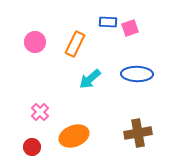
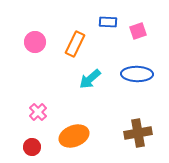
pink square: moved 8 px right, 3 px down
pink cross: moved 2 px left
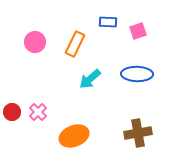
red circle: moved 20 px left, 35 px up
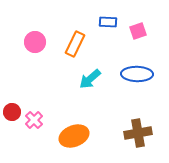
pink cross: moved 4 px left, 8 px down
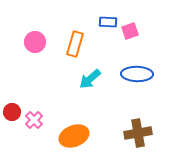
pink square: moved 8 px left
orange rectangle: rotated 10 degrees counterclockwise
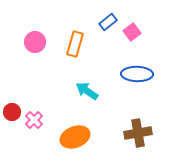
blue rectangle: rotated 42 degrees counterclockwise
pink square: moved 2 px right, 1 px down; rotated 18 degrees counterclockwise
cyan arrow: moved 3 px left, 12 px down; rotated 75 degrees clockwise
orange ellipse: moved 1 px right, 1 px down
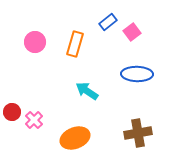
orange ellipse: moved 1 px down
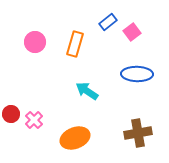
red circle: moved 1 px left, 2 px down
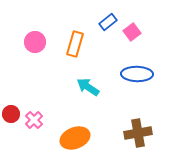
cyan arrow: moved 1 px right, 4 px up
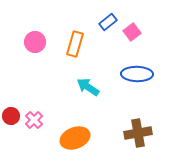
red circle: moved 2 px down
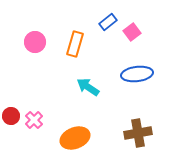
blue ellipse: rotated 8 degrees counterclockwise
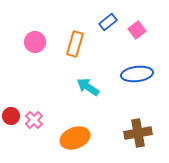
pink square: moved 5 px right, 2 px up
